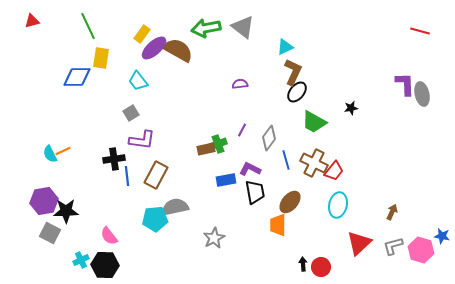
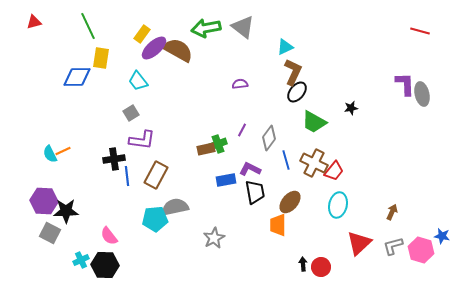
red triangle at (32, 21): moved 2 px right, 1 px down
purple hexagon at (44, 201): rotated 12 degrees clockwise
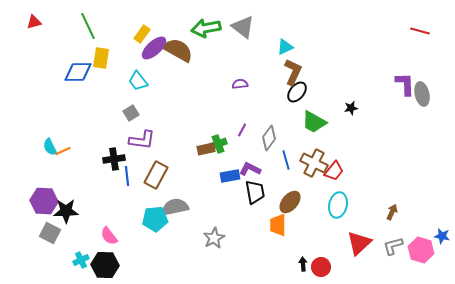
blue diamond at (77, 77): moved 1 px right, 5 px up
cyan semicircle at (50, 154): moved 7 px up
blue rectangle at (226, 180): moved 4 px right, 4 px up
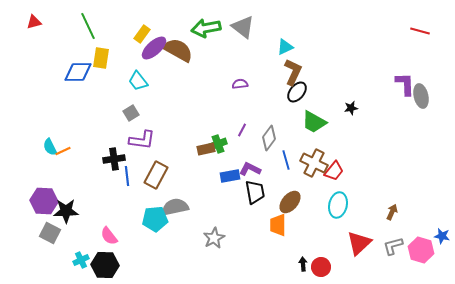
gray ellipse at (422, 94): moved 1 px left, 2 px down
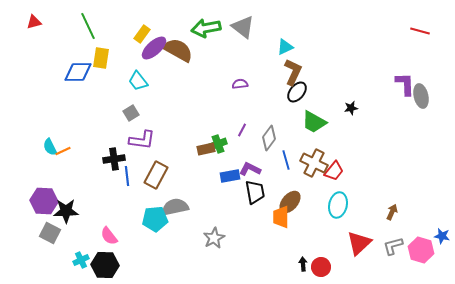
orange trapezoid at (278, 225): moved 3 px right, 8 px up
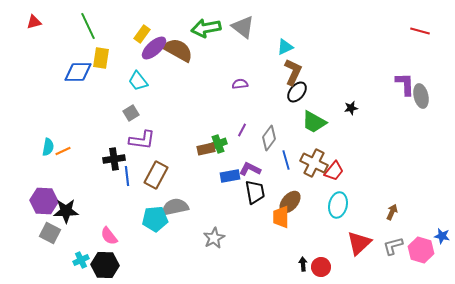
cyan semicircle at (50, 147): moved 2 px left; rotated 144 degrees counterclockwise
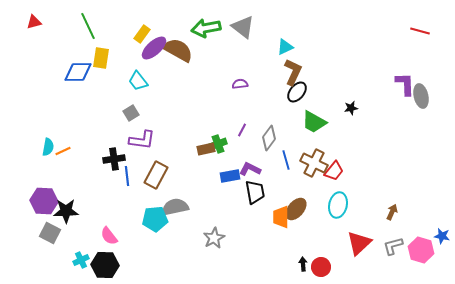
brown ellipse at (290, 202): moved 6 px right, 7 px down
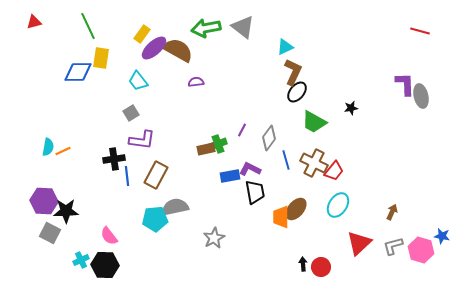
purple semicircle at (240, 84): moved 44 px left, 2 px up
cyan ellipse at (338, 205): rotated 20 degrees clockwise
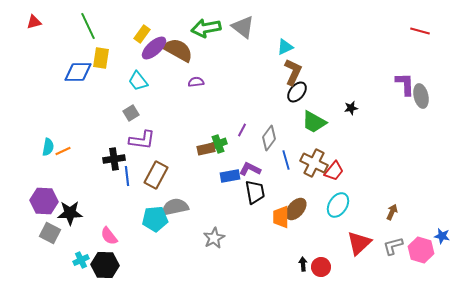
black star at (66, 211): moved 4 px right, 2 px down
